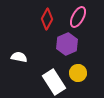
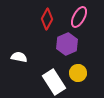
pink ellipse: moved 1 px right
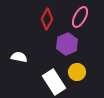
pink ellipse: moved 1 px right
yellow circle: moved 1 px left, 1 px up
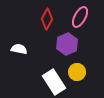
white semicircle: moved 8 px up
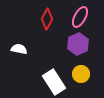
purple hexagon: moved 11 px right
yellow circle: moved 4 px right, 2 px down
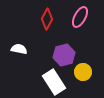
purple hexagon: moved 14 px left, 11 px down; rotated 10 degrees clockwise
yellow circle: moved 2 px right, 2 px up
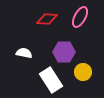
red diamond: rotated 65 degrees clockwise
white semicircle: moved 5 px right, 4 px down
purple hexagon: moved 3 px up; rotated 15 degrees clockwise
white rectangle: moved 3 px left, 2 px up
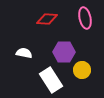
pink ellipse: moved 5 px right, 1 px down; rotated 40 degrees counterclockwise
yellow circle: moved 1 px left, 2 px up
